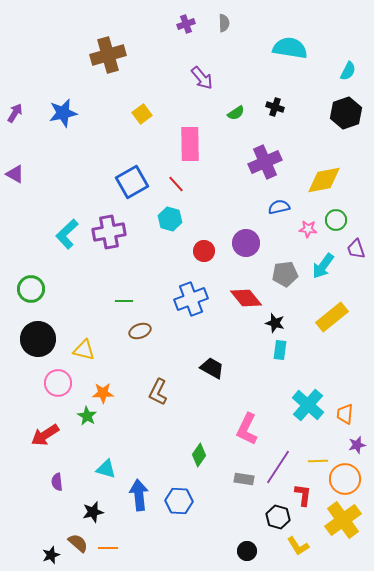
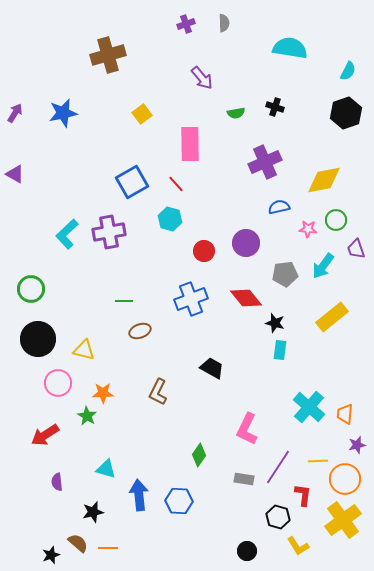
green semicircle at (236, 113): rotated 24 degrees clockwise
cyan cross at (308, 405): moved 1 px right, 2 px down
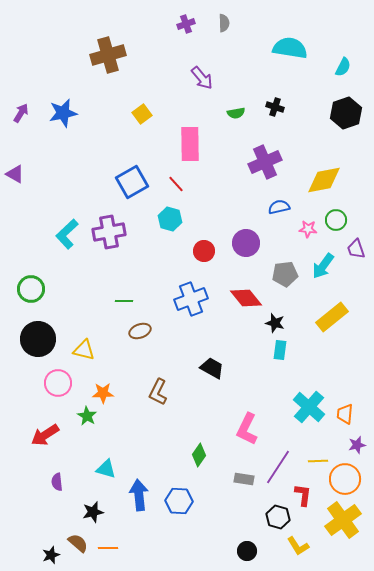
cyan semicircle at (348, 71): moved 5 px left, 4 px up
purple arrow at (15, 113): moved 6 px right
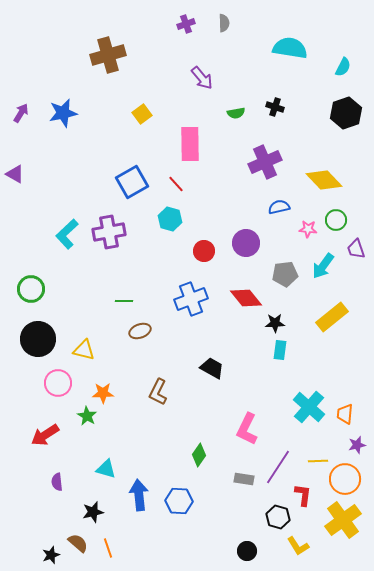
yellow diamond at (324, 180): rotated 57 degrees clockwise
black star at (275, 323): rotated 18 degrees counterclockwise
orange line at (108, 548): rotated 72 degrees clockwise
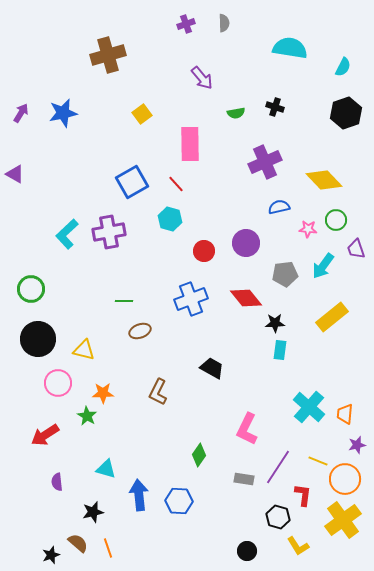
yellow line at (318, 461): rotated 24 degrees clockwise
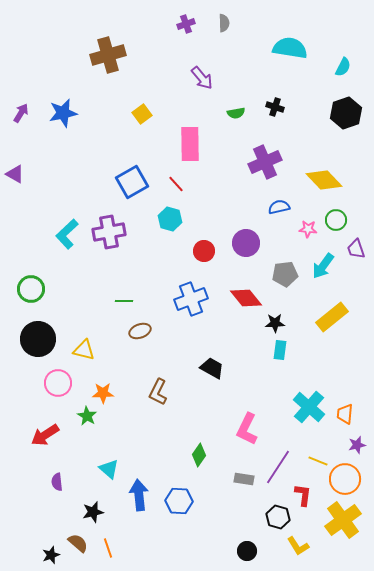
cyan triangle at (106, 469): moved 3 px right; rotated 25 degrees clockwise
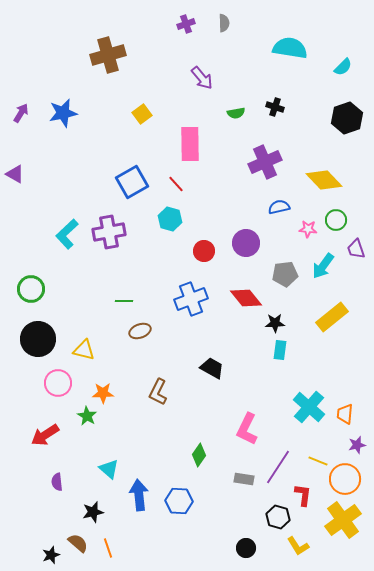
cyan semicircle at (343, 67): rotated 18 degrees clockwise
black hexagon at (346, 113): moved 1 px right, 5 px down
black circle at (247, 551): moved 1 px left, 3 px up
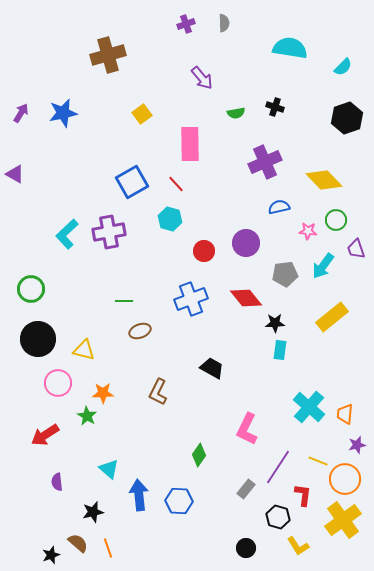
pink star at (308, 229): moved 2 px down
gray rectangle at (244, 479): moved 2 px right, 10 px down; rotated 60 degrees counterclockwise
